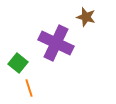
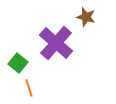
purple cross: rotated 16 degrees clockwise
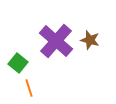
brown star: moved 4 px right, 23 px down
purple cross: moved 2 px up
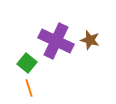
purple cross: rotated 16 degrees counterclockwise
green square: moved 9 px right
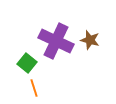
orange line: moved 5 px right
